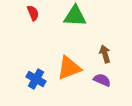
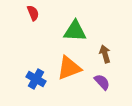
green triangle: moved 15 px down
purple semicircle: moved 2 px down; rotated 24 degrees clockwise
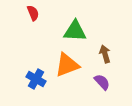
orange triangle: moved 2 px left, 3 px up
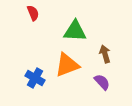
blue cross: moved 1 px left, 1 px up
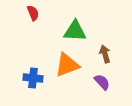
blue cross: moved 2 px left; rotated 24 degrees counterclockwise
